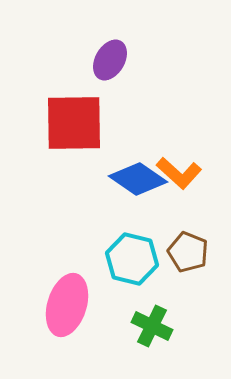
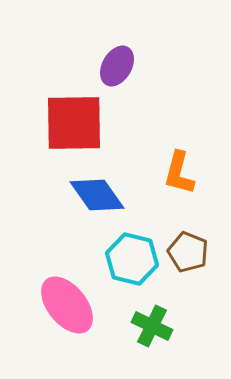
purple ellipse: moved 7 px right, 6 px down
orange L-shape: rotated 63 degrees clockwise
blue diamond: moved 41 px left, 16 px down; rotated 20 degrees clockwise
pink ellipse: rotated 56 degrees counterclockwise
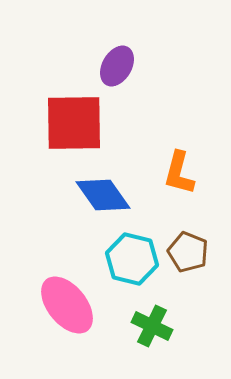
blue diamond: moved 6 px right
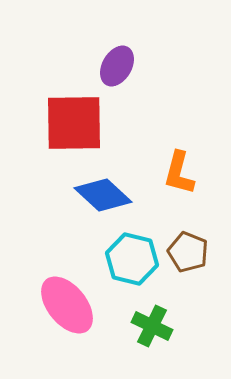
blue diamond: rotated 12 degrees counterclockwise
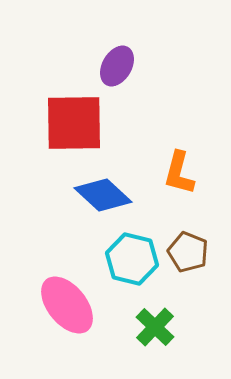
green cross: moved 3 px right, 1 px down; rotated 18 degrees clockwise
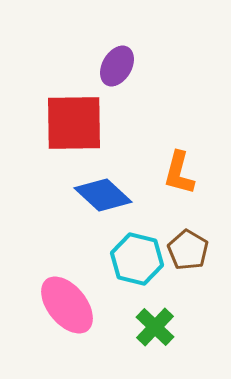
brown pentagon: moved 2 px up; rotated 9 degrees clockwise
cyan hexagon: moved 5 px right
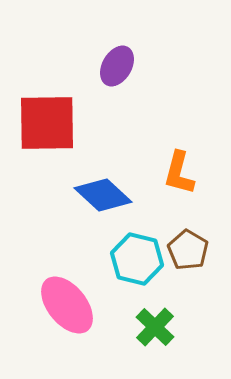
red square: moved 27 px left
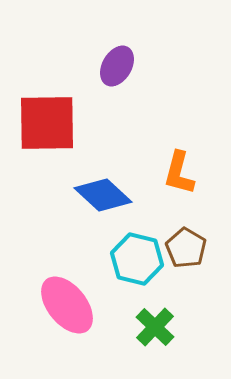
brown pentagon: moved 2 px left, 2 px up
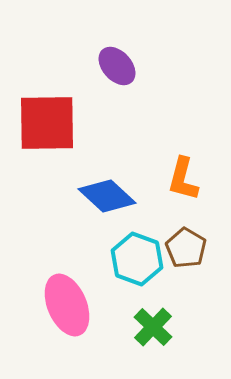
purple ellipse: rotated 72 degrees counterclockwise
orange L-shape: moved 4 px right, 6 px down
blue diamond: moved 4 px right, 1 px down
cyan hexagon: rotated 6 degrees clockwise
pink ellipse: rotated 16 degrees clockwise
green cross: moved 2 px left
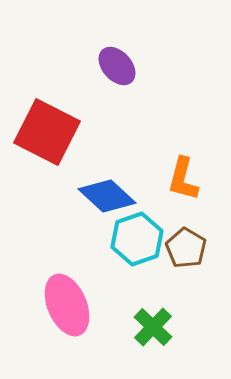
red square: moved 9 px down; rotated 28 degrees clockwise
cyan hexagon: moved 20 px up; rotated 21 degrees clockwise
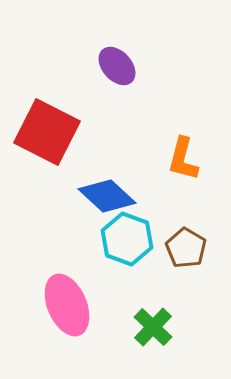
orange L-shape: moved 20 px up
cyan hexagon: moved 10 px left; rotated 21 degrees counterclockwise
